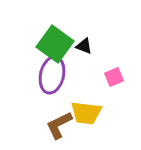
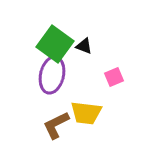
brown L-shape: moved 3 px left
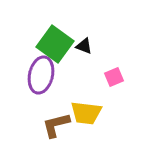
purple ellipse: moved 11 px left
brown L-shape: rotated 12 degrees clockwise
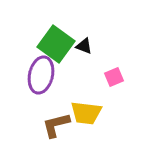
green square: moved 1 px right
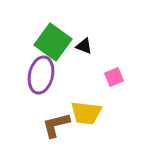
green square: moved 3 px left, 2 px up
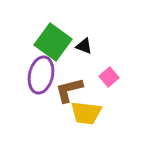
pink square: moved 5 px left; rotated 18 degrees counterclockwise
brown L-shape: moved 13 px right, 35 px up
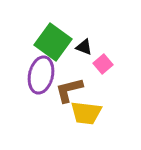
black triangle: moved 1 px down
pink square: moved 6 px left, 13 px up
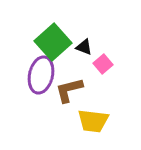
green square: rotated 12 degrees clockwise
yellow trapezoid: moved 7 px right, 8 px down
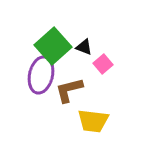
green square: moved 4 px down
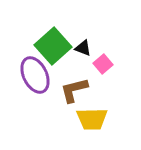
black triangle: moved 1 px left, 1 px down
purple ellipse: moved 6 px left; rotated 39 degrees counterclockwise
brown L-shape: moved 5 px right
yellow trapezoid: moved 1 px left, 2 px up; rotated 8 degrees counterclockwise
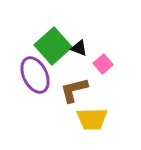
black triangle: moved 4 px left
